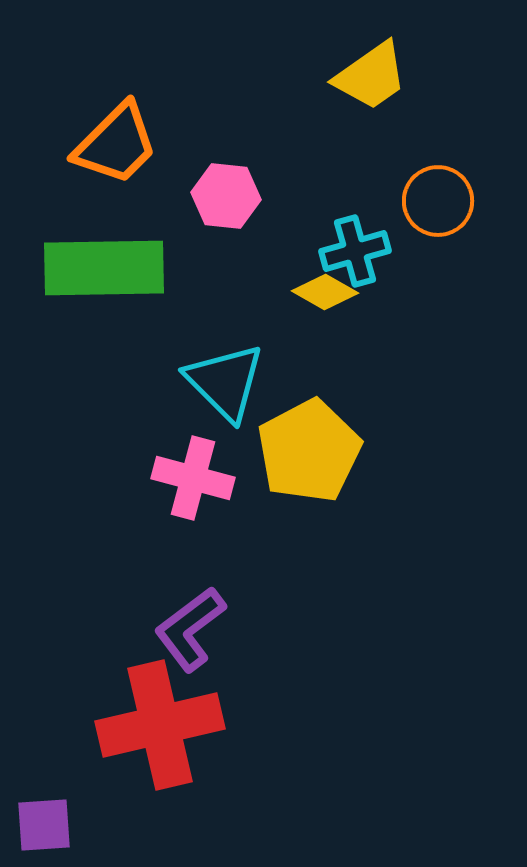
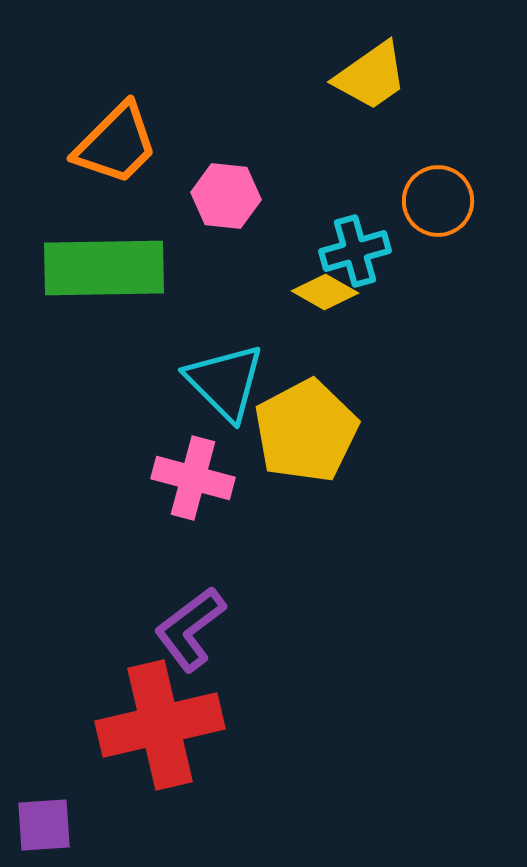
yellow pentagon: moved 3 px left, 20 px up
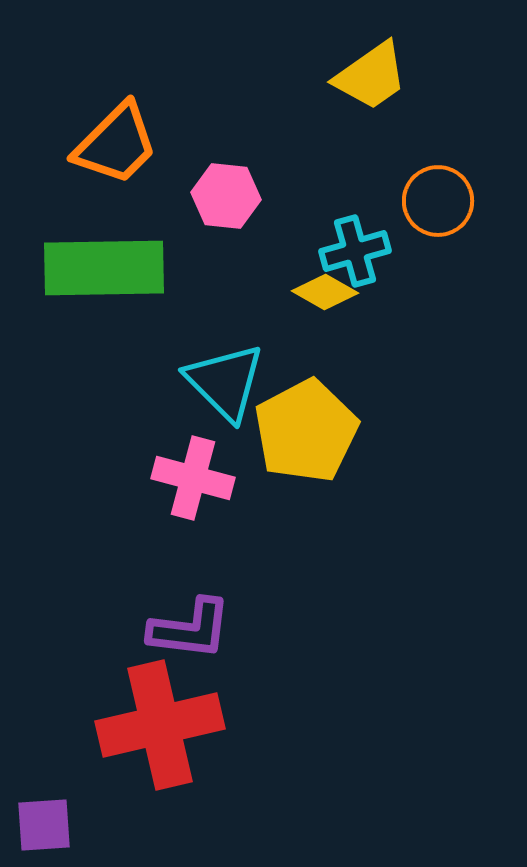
purple L-shape: rotated 136 degrees counterclockwise
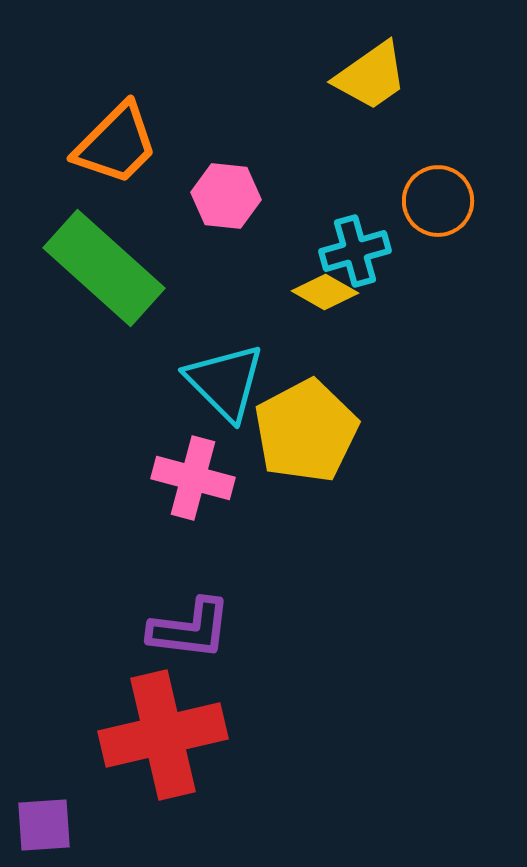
green rectangle: rotated 43 degrees clockwise
red cross: moved 3 px right, 10 px down
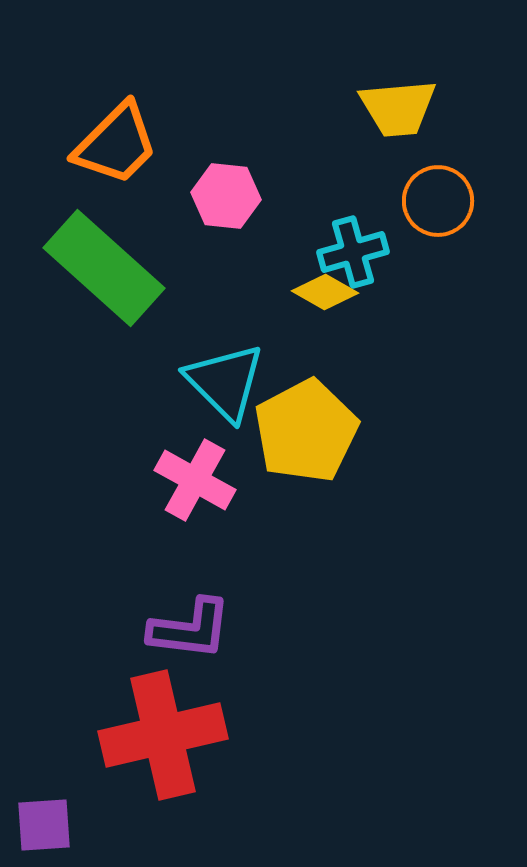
yellow trapezoid: moved 27 px right, 32 px down; rotated 30 degrees clockwise
cyan cross: moved 2 px left, 1 px down
pink cross: moved 2 px right, 2 px down; rotated 14 degrees clockwise
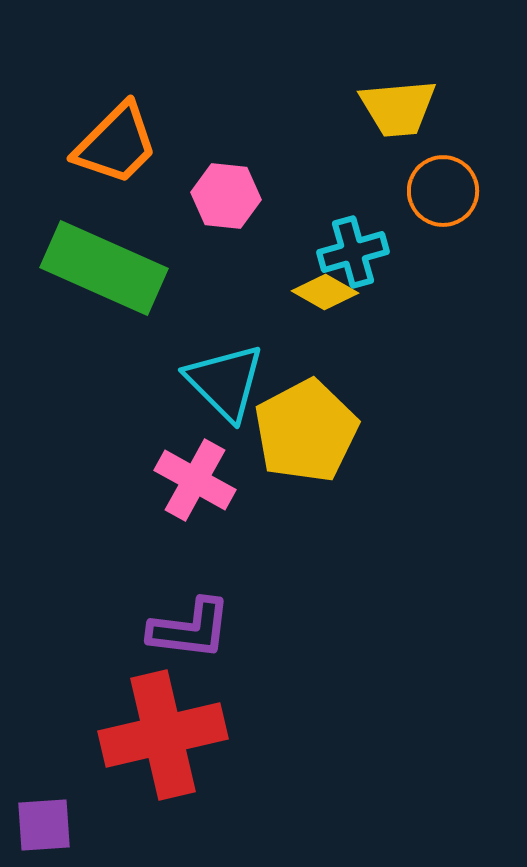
orange circle: moved 5 px right, 10 px up
green rectangle: rotated 18 degrees counterclockwise
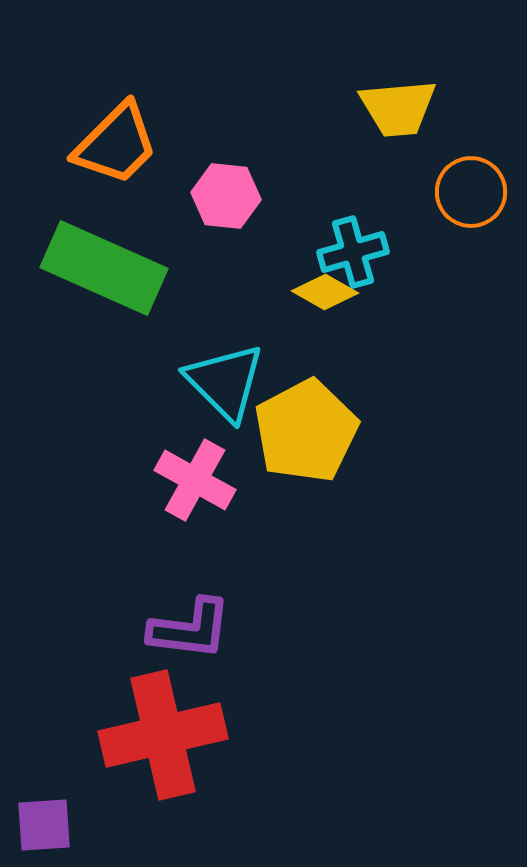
orange circle: moved 28 px right, 1 px down
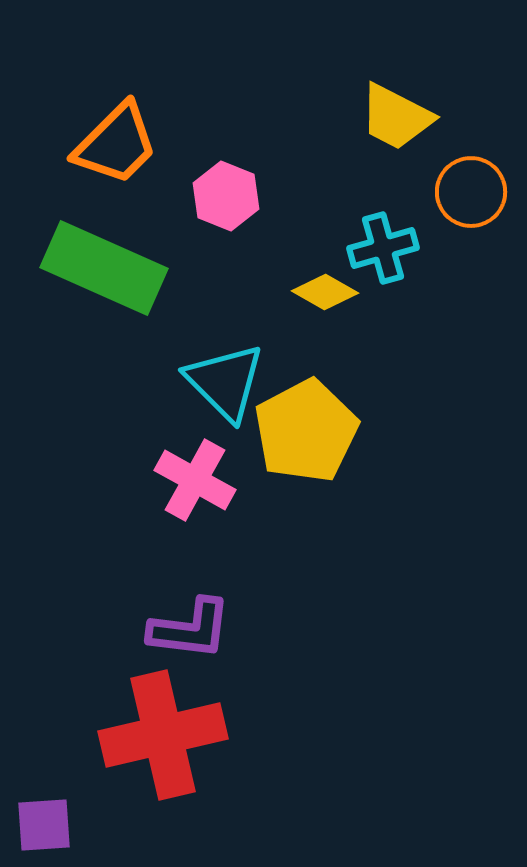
yellow trapezoid: moved 2 px left, 9 px down; rotated 32 degrees clockwise
pink hexagon: rotated 16 degrees clockwise
cyan cross: moved 30 px right, 4 px up
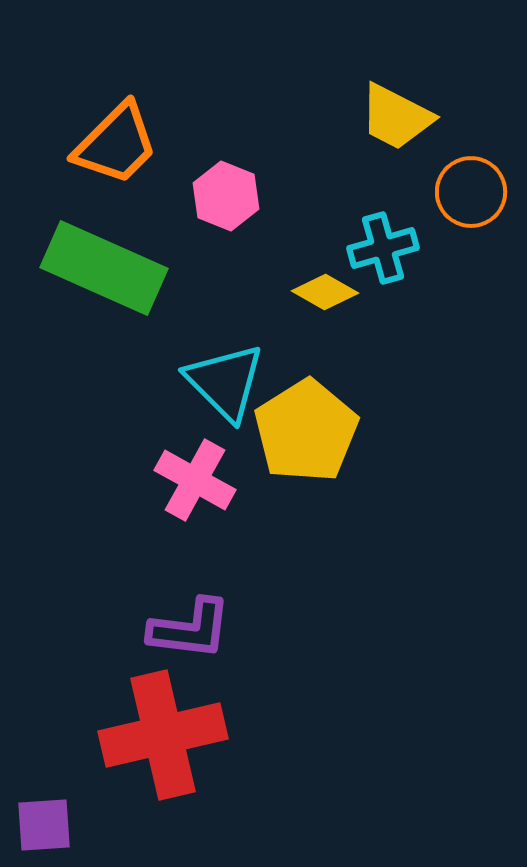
yellow pentagon: rotated 4 degrees counterclockwise
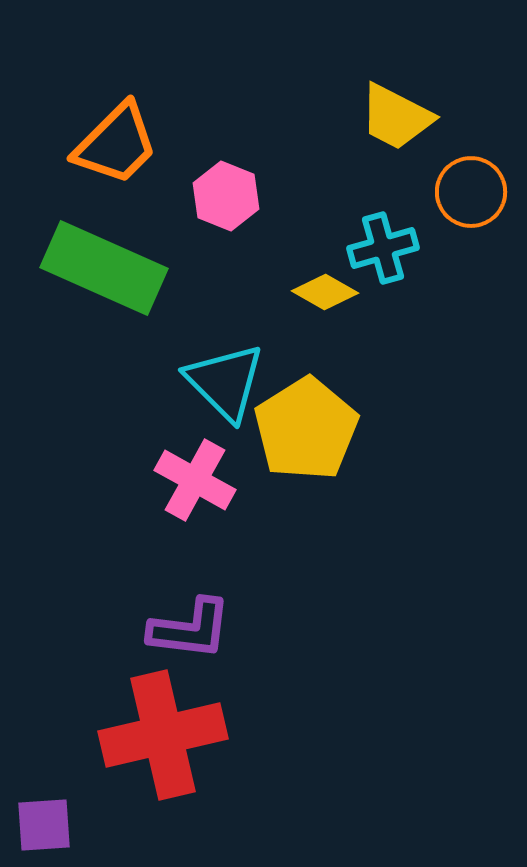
yellow pentagon: moved 2 px up
